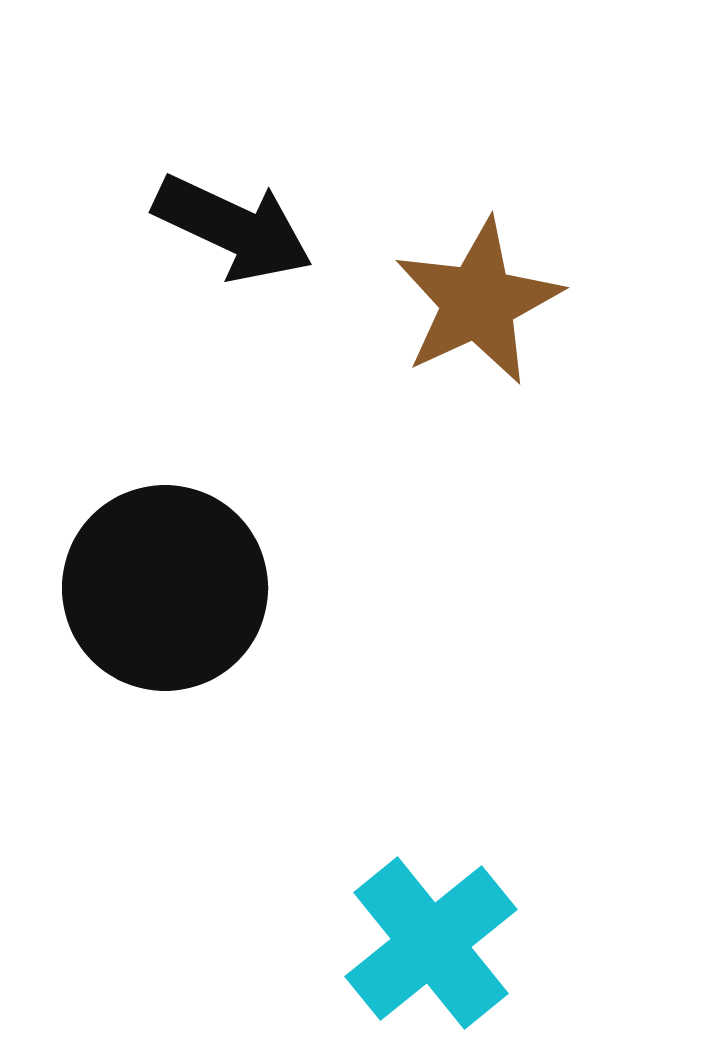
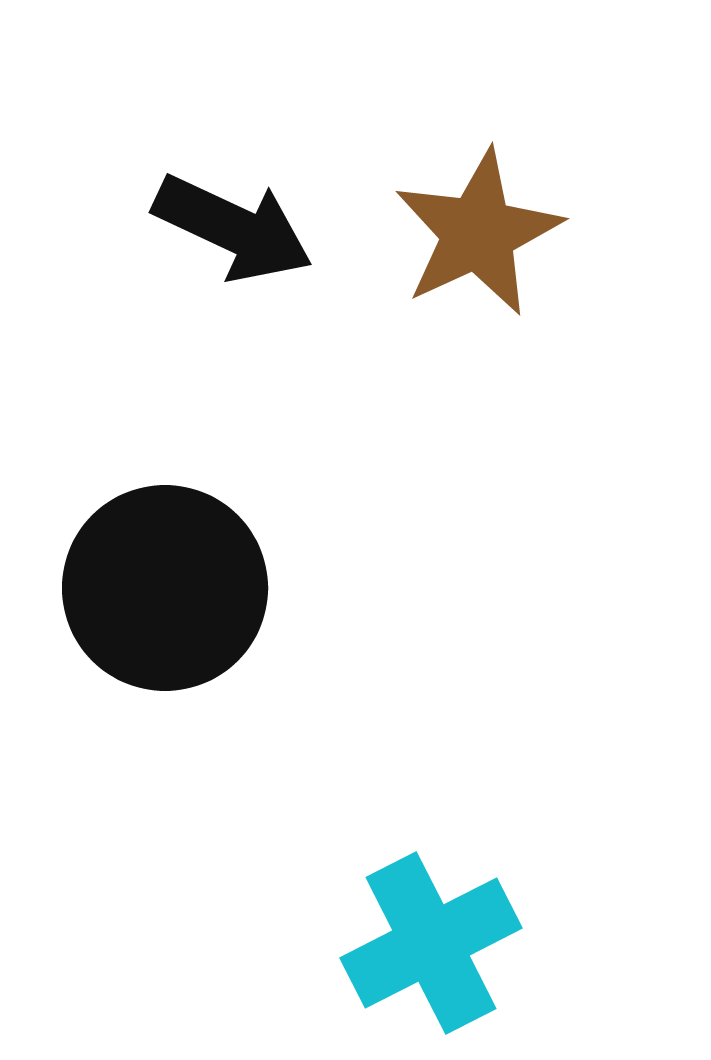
brown star: moved 69 px up
cyan cross: rotated 12 degrees clockwise
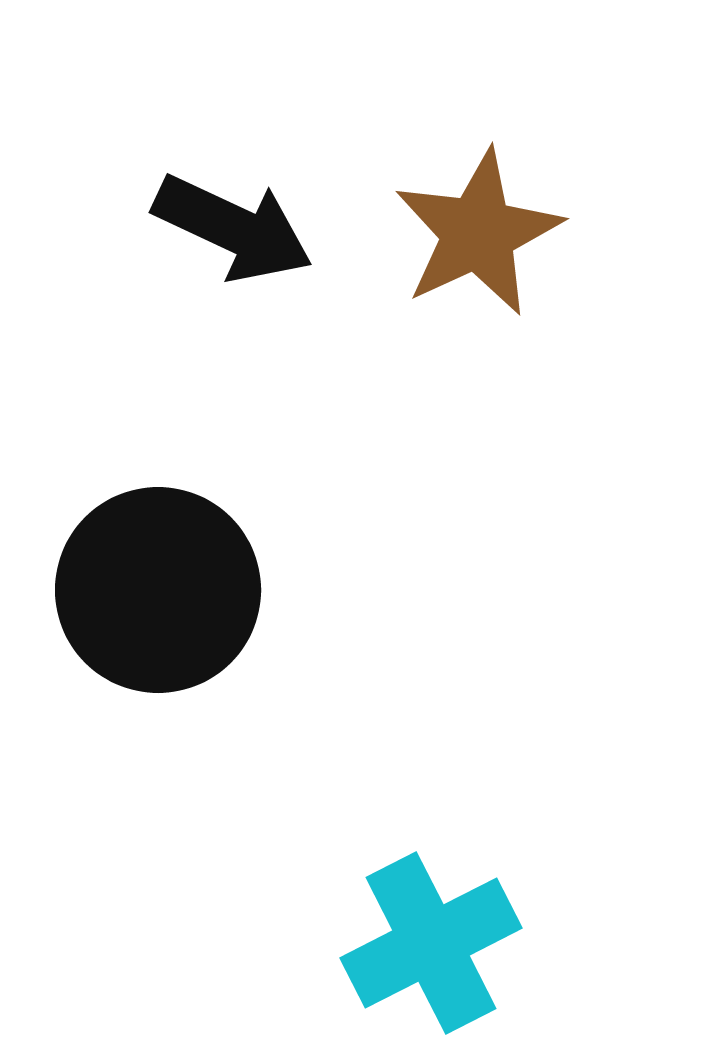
black circle: moved 7 px left, 2 px down
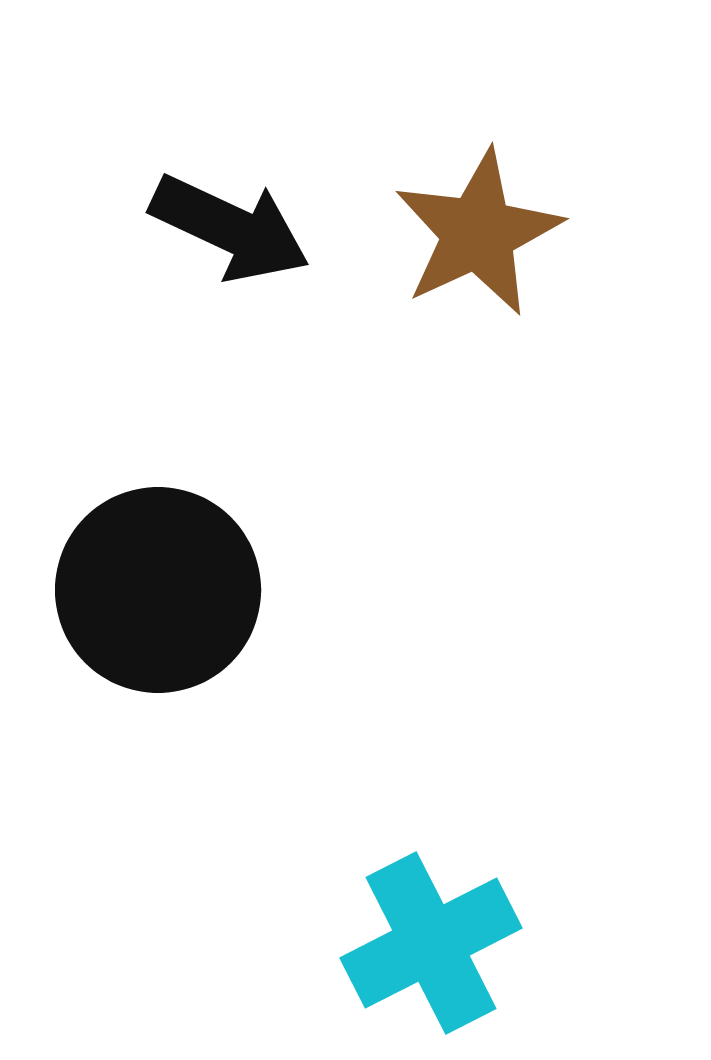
black arrow: moved 3 px left
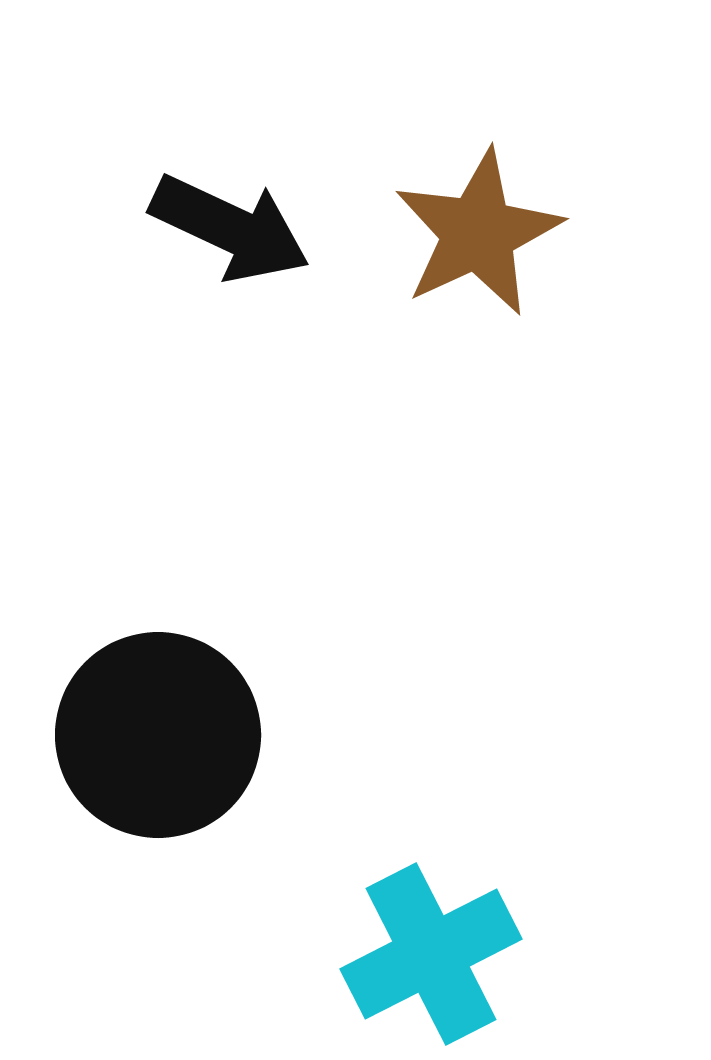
black circle: moved 145 px down
cyan cross: moved 11 px down
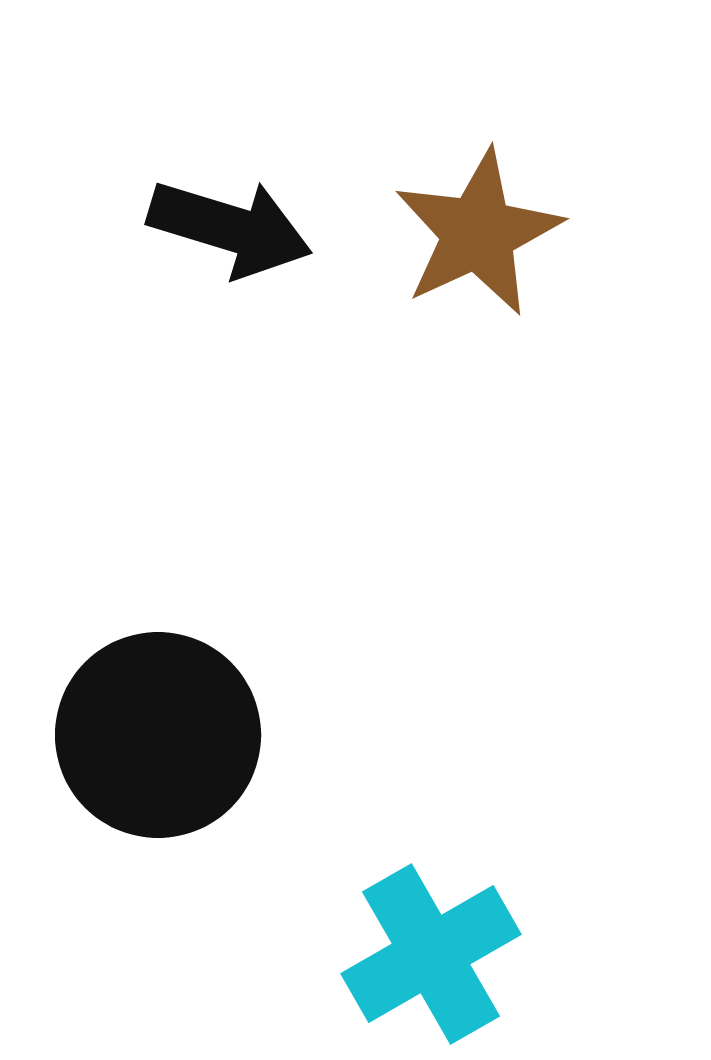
black arrow: rotated 8 degrees counterclockwise
cyan cross: rotated 3 degrees counterclockwise
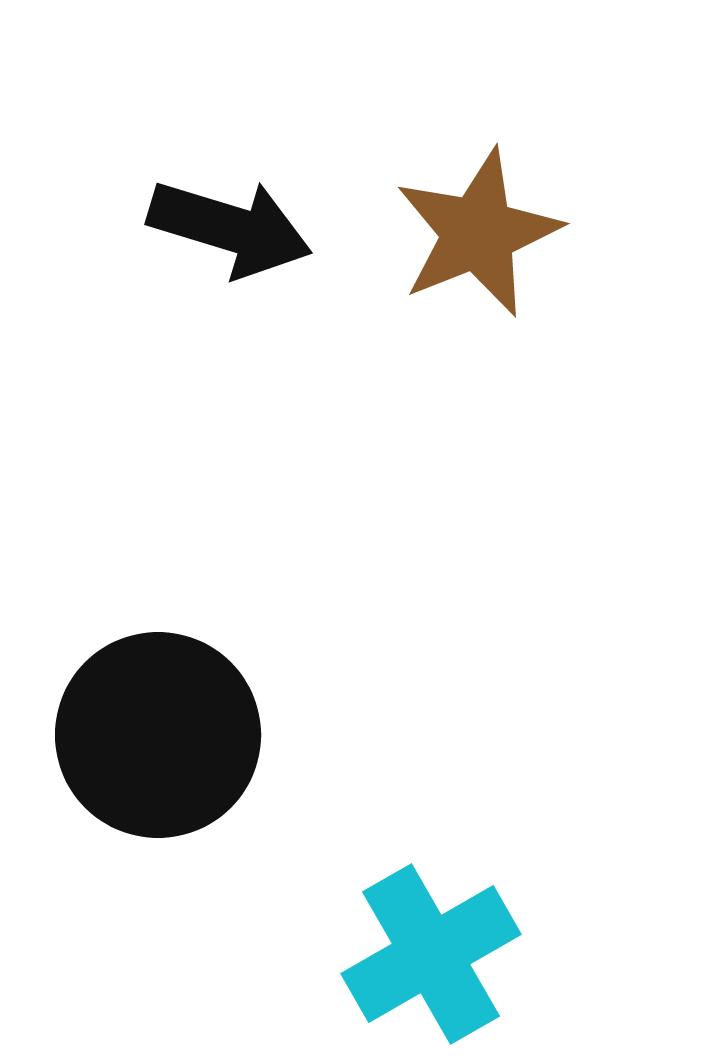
brown star: rotated 3 degrees clockwise
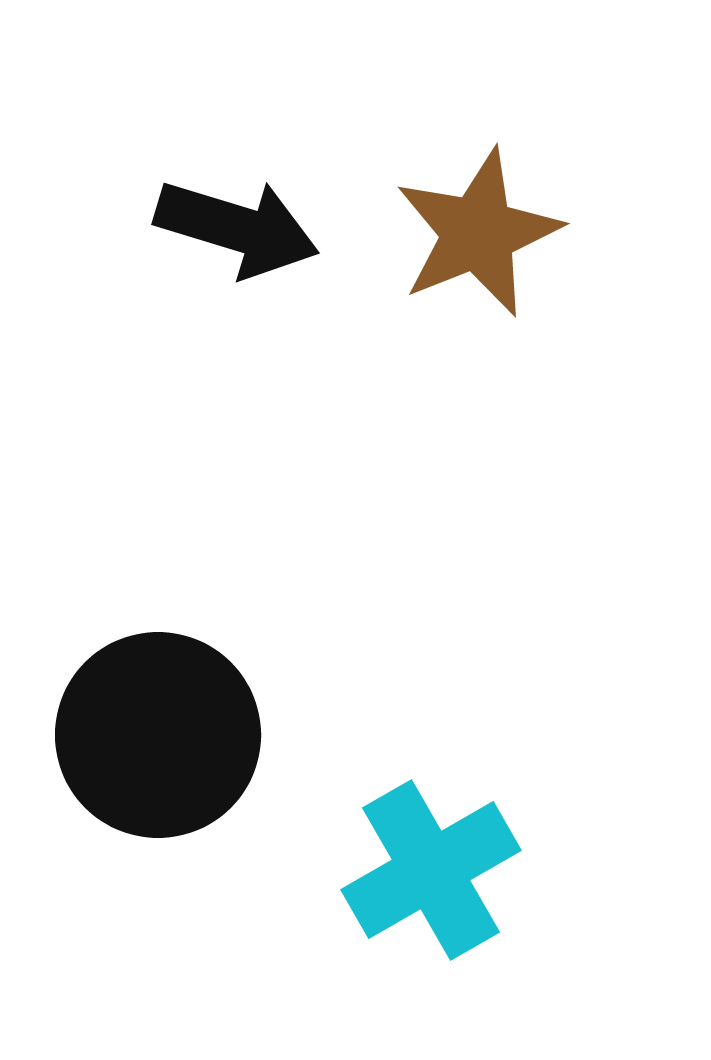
black arrow: moved 7 px right
cyan cross: moved 84 px up
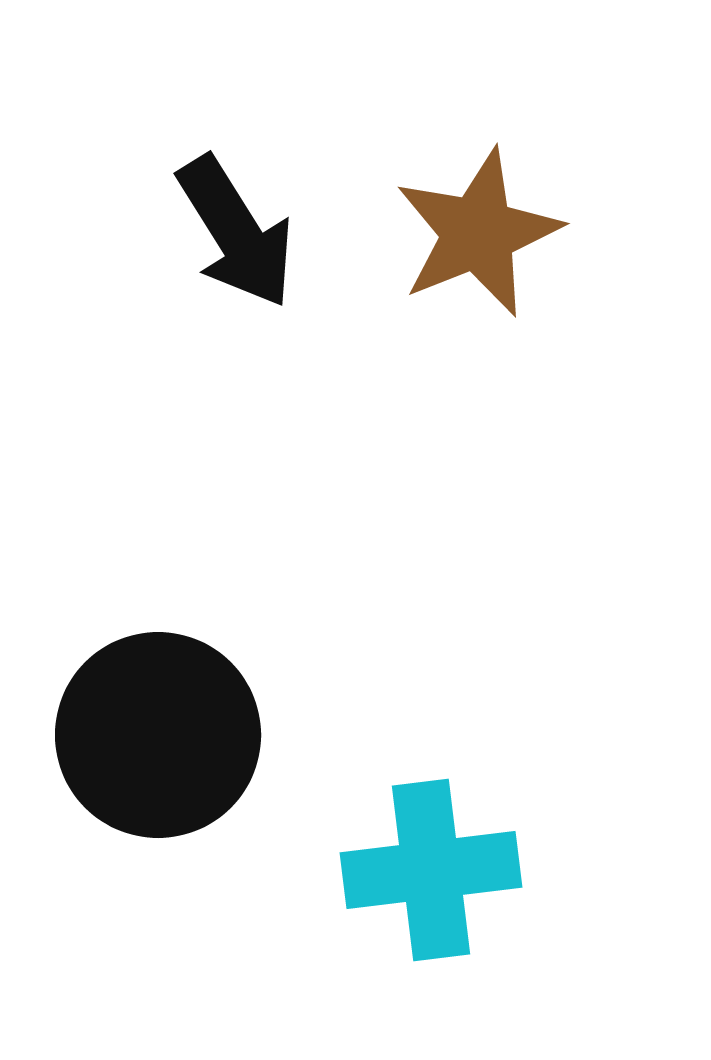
black arrow: moved 1 px left, 4 px down; rotated 41 degrees clockwise
cyan cross: rotated 23 degrees clockwise
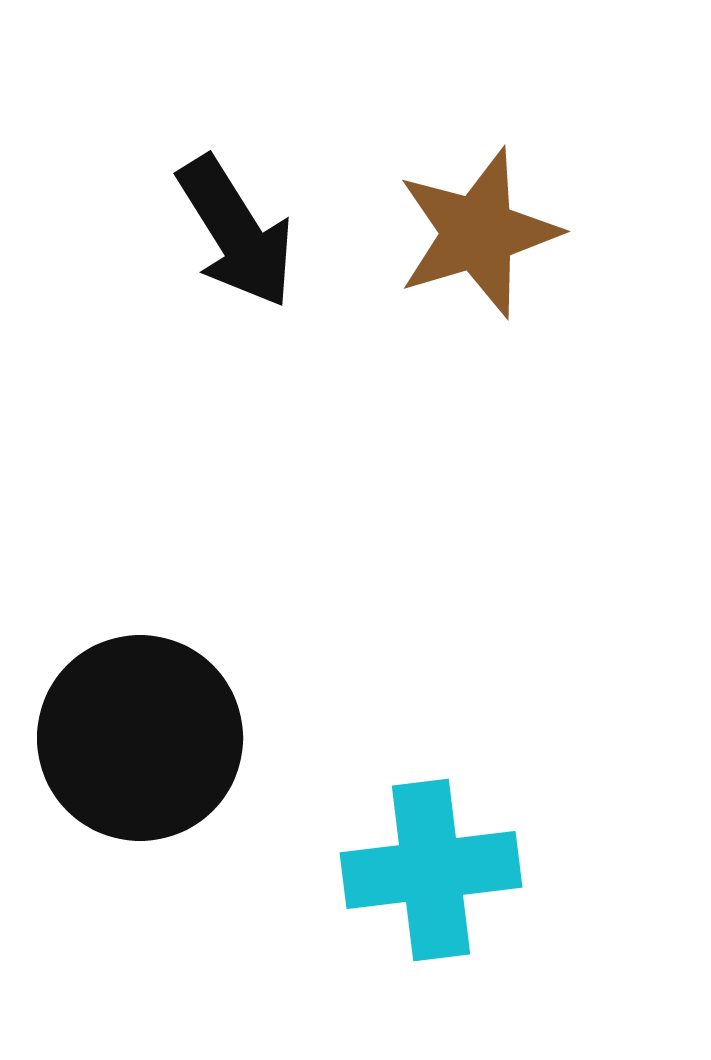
brown star: rotated 5 degrees clockwise
black circle: moved 18 px left, 3 px down
